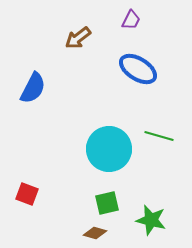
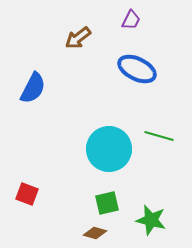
blue ellipse: moved 1 px left; rotated 6 degrees counterclockwise
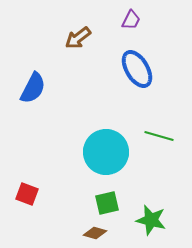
blue ellipse: rotated 33 degrees clockwise
cyan circle: moved 3 px left, 3 px down
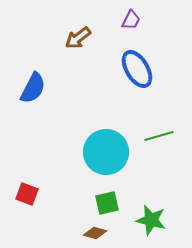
green line: rotated 32 degrees counterclockwise
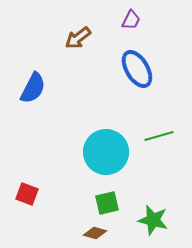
green star: moved 2 px right
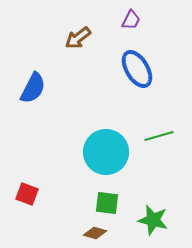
green square: rotated 20 degrees clockwise
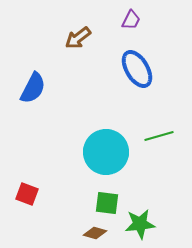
green star: moved 13 px left, 4 px down; rotated 20 degrees counterclockwise
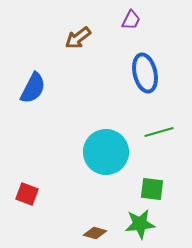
blue ellipse: moved 8 px right, 4 px down; rotated 18 degrees clockwise
green line: moved 4 px up
green square: moved 45 px right, 14 px up
